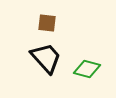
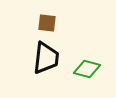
black trapezoid: rotated 48 degrees clockwise
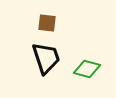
black trapezoid: rotated 24 degrees counterclockwise
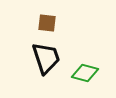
green diamond: moved 2 px left, 4 px down
